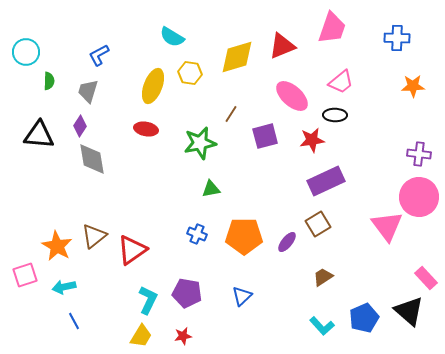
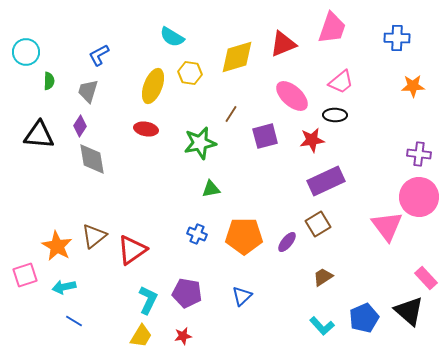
red triangle at (282, 46): moved 1 px right, 2 px up
blue line at (74, 321): rotated 30 degrees counterclockwise
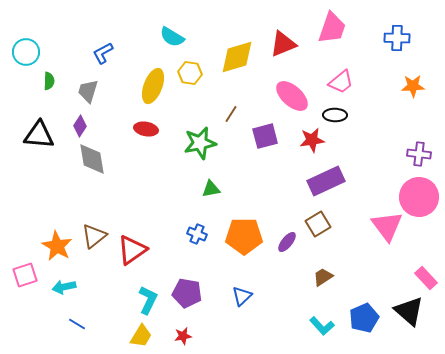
blue L-shape at (99, 55): moved 4 px right, 2 px up
blue line at (74, 321): moved 3 px right, 3 px down
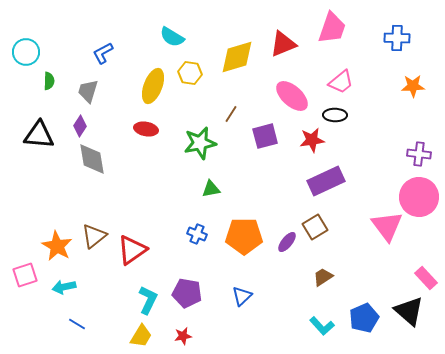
brown square at (318, 224): moved 3 px left, 3 px down
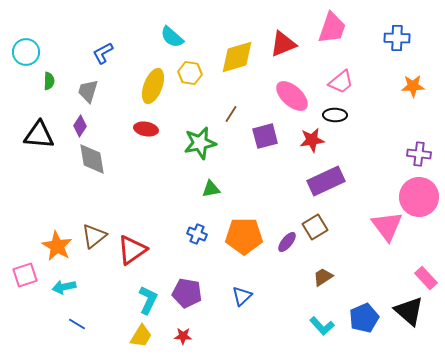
cyan semicircle at (172, 37): rotated 10 degrees clockwise
red star at (183, 336): rotated 12 degrees clockwise
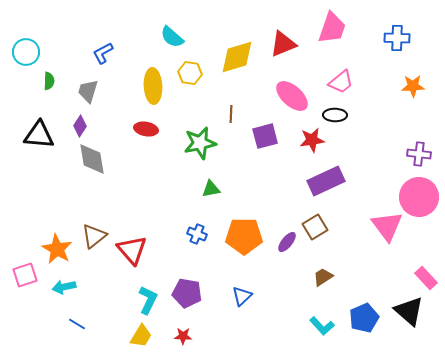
yellow ellipse at (153, 86): rotated 24 degrees counterclockwise
brown line at (231, 114): rotated 30 degrees counterclockwise
orange star at (57, 246): moved 3 px down
red triangle at (132, 250): rotated 36 degrees counterclockwise
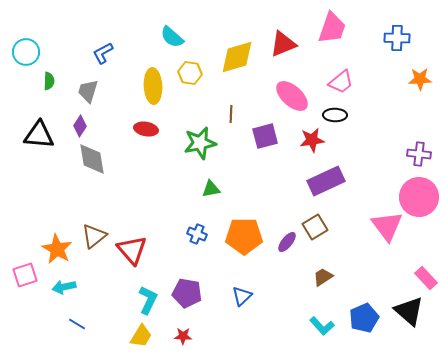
orange star at (413, 86): moved 7 px right, 7 px up
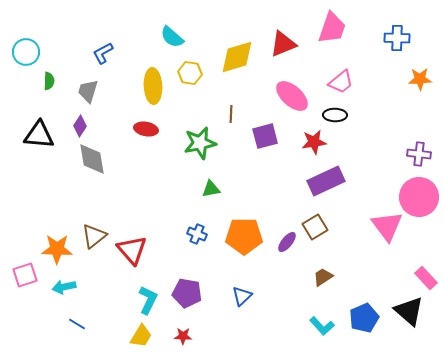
red star at (312, 140): moved 2 px right, 2 px down
orange star at (57, 249): rotated 28 degrees counterclockwise
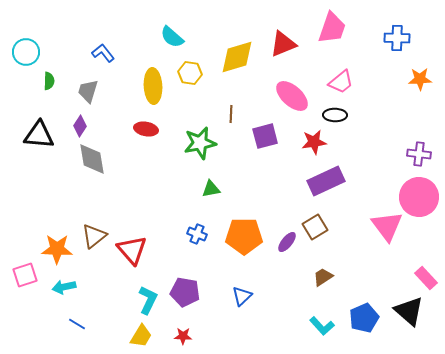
blue L-shape at (103, 53): rotated 80 degrees clockwise
purple pentagon at (187, 293): moved 2 px left, 1 px up
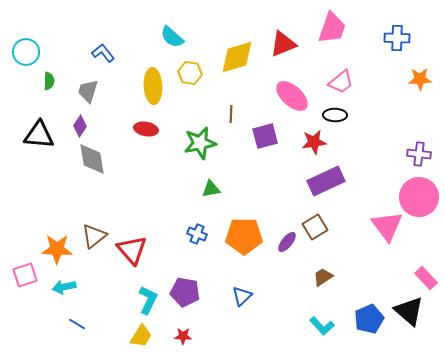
blue pentagon at (364, 318): moved 5 px right, 1 px down
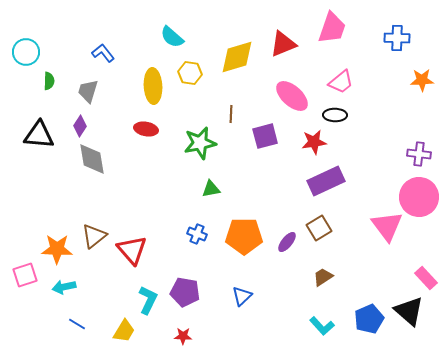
orange star at (420, 79): moved 2 px right, 1 px down
brown square at (315, 227): moved 4 px right, 1 px down
yellow trapezoid at (141, 336): moved 17 px left, 5 px up
